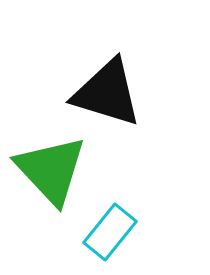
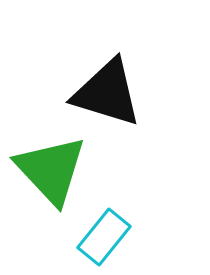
cyan rectangle: moved 6 px left, 5 px down
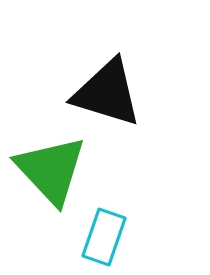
cyan rectangle: rotated 20 degrees counterclockwise
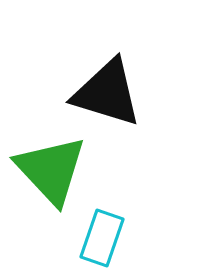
cyan rectangle: moved 2 px left, 1 px down
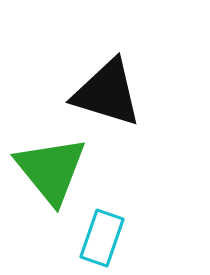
green triangle: rotated 4 degrees clockwise
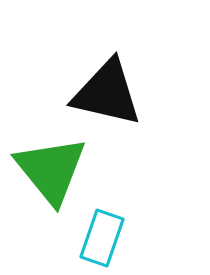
black triangle: rotated 4 degrees counterclockwise
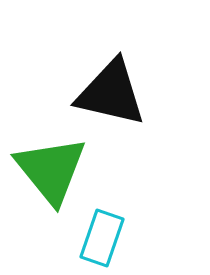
black triangle: moved 4 px right
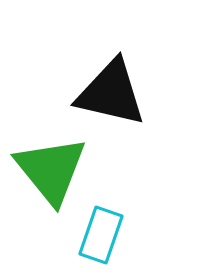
cyan rectangle: moved 1 px left, 3 px up
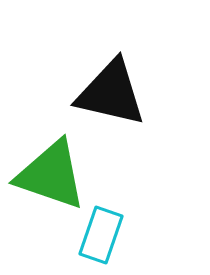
green triangle: moved 5 px down; rotated 32 degrees counterclockwise
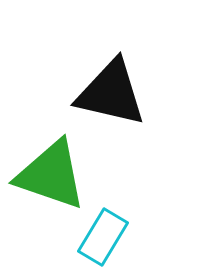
cyan rectangle: moved 2 px right, 2 px down; rotated 12 degrees clockwise
